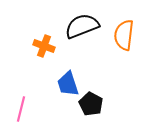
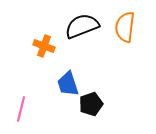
orange semicircle: moved 1 px right, 8 px up
black pentagon: rotated 25 degrees clockwise
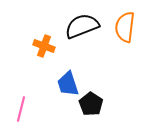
black pentagon: rotated 20 degrees counterclockwise
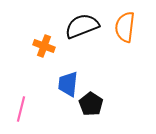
blue trapezoid: rotated 24 degrees clockwise
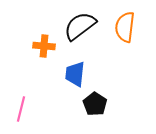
black semicircle: moved 2 px left; rotated 16 degrees counterclockwise
orange cross: rotated 15 degrees counterclockwise
blue trapezoid: moved 7 px right, 10 px up
black pentagon: moved 4 px right
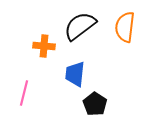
pink line: moved 3 px right, 16 px up
